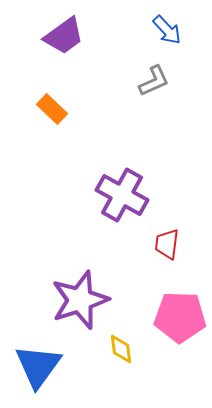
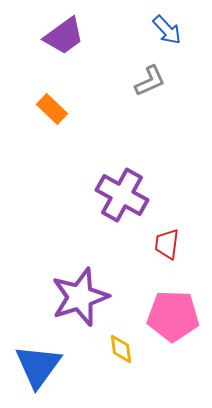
gray L-shape: moved 4 px left
purple star: moved 3 px up
pink pentagon: moved 7 px left, 1 px up
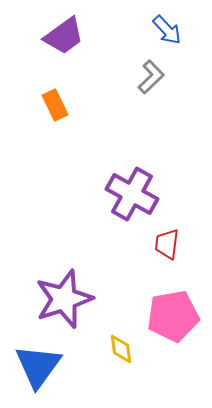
gray L-shape: moved 1 px right, 4 px up; rotated 20 degrees counterclockwise
orange rectangle: moved 3 px right, 4 px up; rotated 20 degrees clockwise
purple cross: moved 10 px right, 1 px up
purple star: moved 16 px left, 2 px down
pink pentagon: rotated 12 degrees counterclockwise
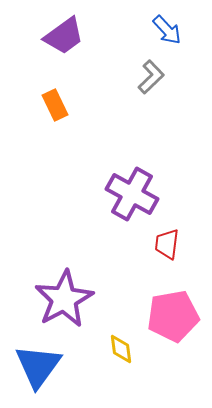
purple star: rotated 10 degrees counterclockwise
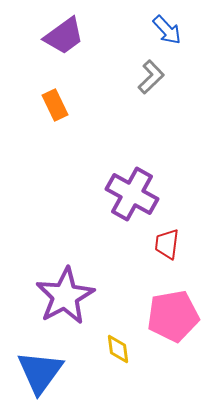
purple star: moved 1 px right, 3 px up
yellow diamond: moved 3 px left
blue triangle: moved 2 px right, 6 px down
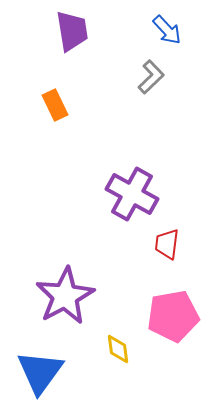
purple trapezoid: moved 8 px right, 5 px up; rotated 63 degrees counterclockwise
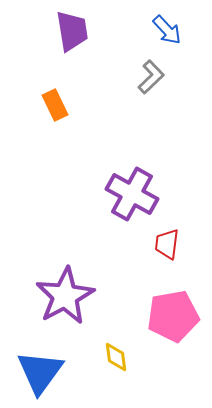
yellow diamond: moved 2 px left, 8 px down
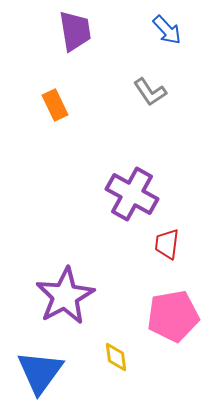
purple trapezoid: moved 3 px right
gray L-shape: moved 1 px left, 15 px down; rotated 100 degrees clockwise
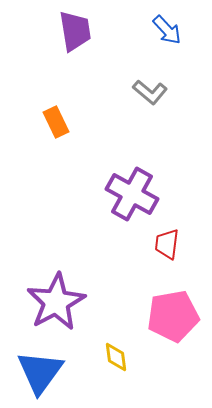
gray L-shape: rotated 16 degrees counterclockwise
orange rectangle: moved 1 px right, 17 px down
purple star: moved 9 px left, 6 px down
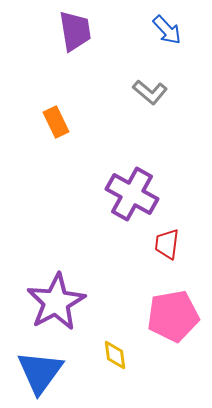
yellow diamond: moved 1 px left, 2 px up
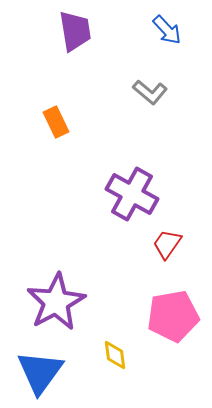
red trapezoid: rotated 28 degrees clockwise
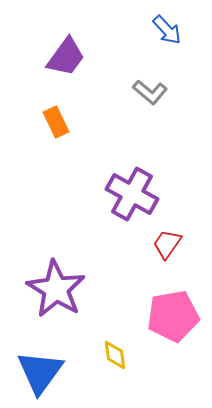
purple trapezoid: moved 9 px left, 26 px down; rotated 45 degrees clockwise
purple star: moved 13 px up; rotated 12 degrees counterclockwise
